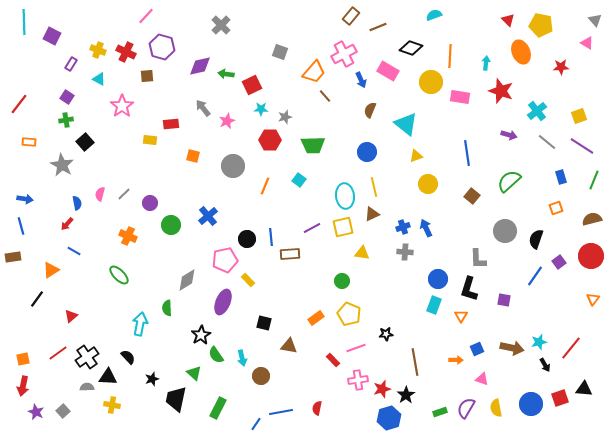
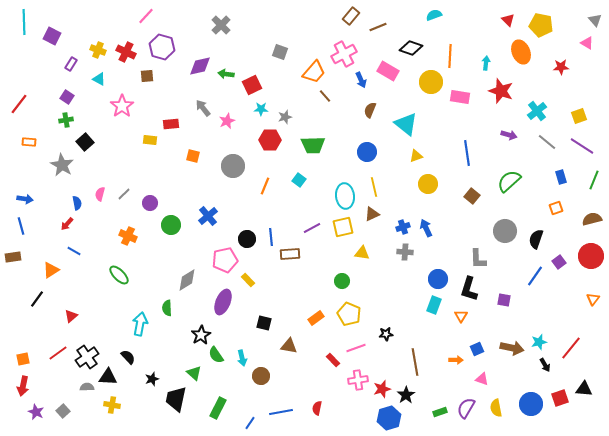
blue line at (256, 424): moved 6 px left, 1 px up
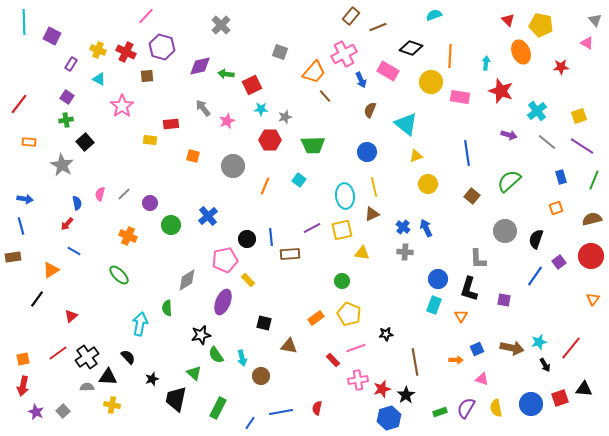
yellow square at (343, 227): moved 1 px left, 3 px down
blue cross at (403, 227): rotated 32 degrees counterclockwise
black star at (201, 335): rotated 18 degrees clockwise
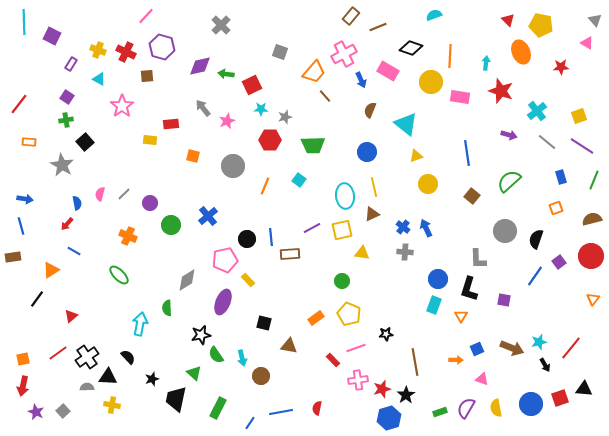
brown arrow at (512, 348): rotated 10 degrees clockwise
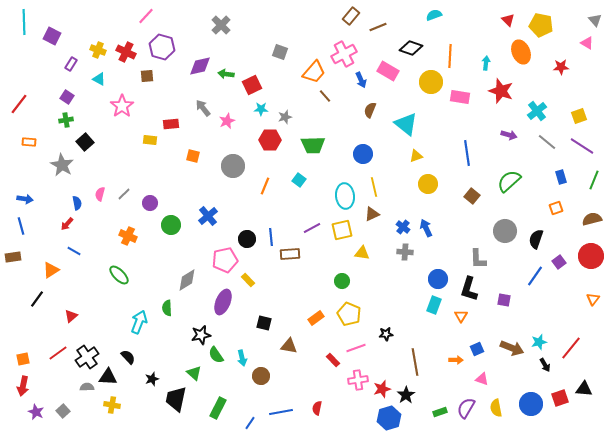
blue circle at (367, 152): moved 4 px left, 2 px down
cyan arrow at (140, 324): moved 1 px left, 2 px up; rotated 10 degrees clockwise
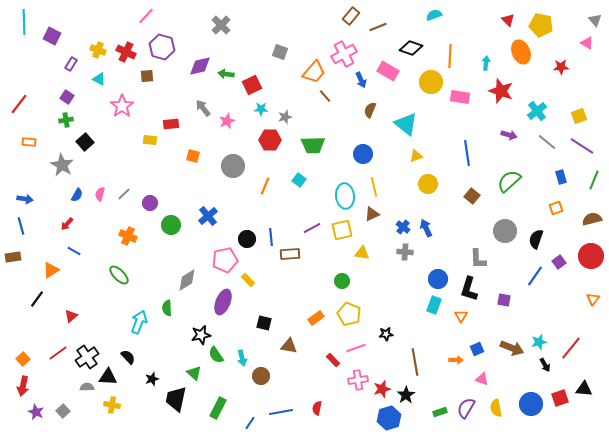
blue semicircle at (77, 203): moved 8 px up; rotated 40 degrees clockwise
orange square at (23, 359): rotated 32 degrees counterclockwise
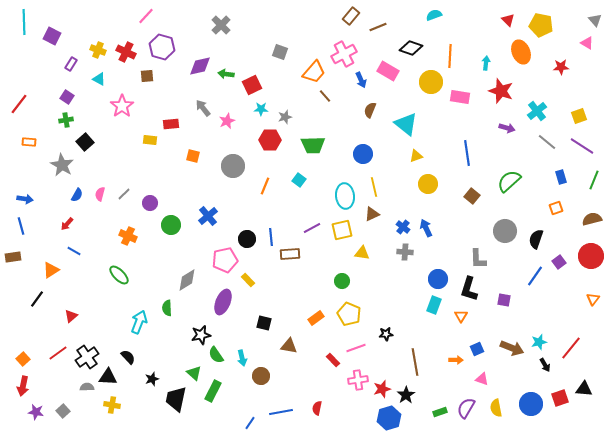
purple arrow at (509, 135): moved 2 px left, 7 px up
green rectangle at (218, 408): moved 5 px left, 17 px up
purple star at (36, 412): rotated 14 degrees counterclockwise
